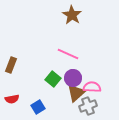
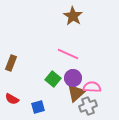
brown star: moved 1 px right, 1 px down
brown rectangle: moved 2 px up
red semicircle: rotated 40 degrees clockwise
blue square: rotated 16 degrees clockwise
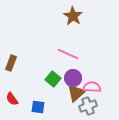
red semicircle: rotated 24 degrees clockwise
blue square: rotated 24 degrees clockwise
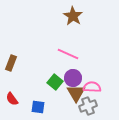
green square: moved 2 px right, 3 px down
brown triangle: rotated 18 degrees counterclockwise
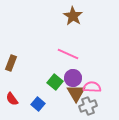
blue square: moved 3 px up; rotated 32 degrees clockwise
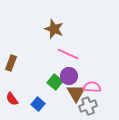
brown star: moved 19 px left, 13 px down; rotated 12 degrees counterclockwise
purple circle: moved 4 px left, 2 px up
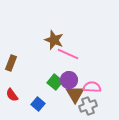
brown star: moved 11 px down
purple circle: moved 4 px down
brown triangle: moved 1 px left, 1 px down
red semicircle: moved 4 px up
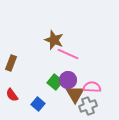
purple circle: moved 1 px left
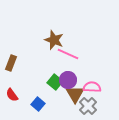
gray cross: rotated 24 degrees counterclockwise
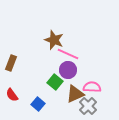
purple circle: moved 10 px up
brown triangle: rotated 36 degrees clockwise
